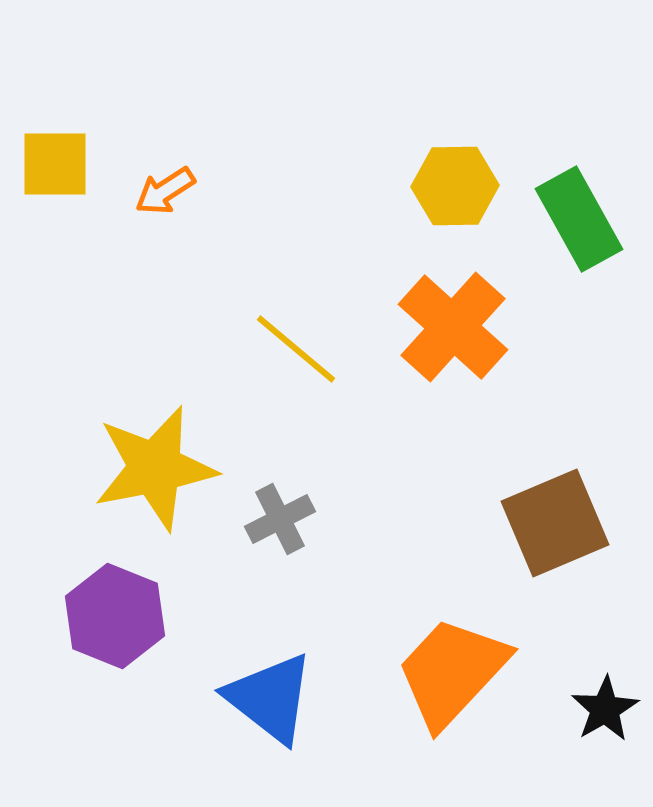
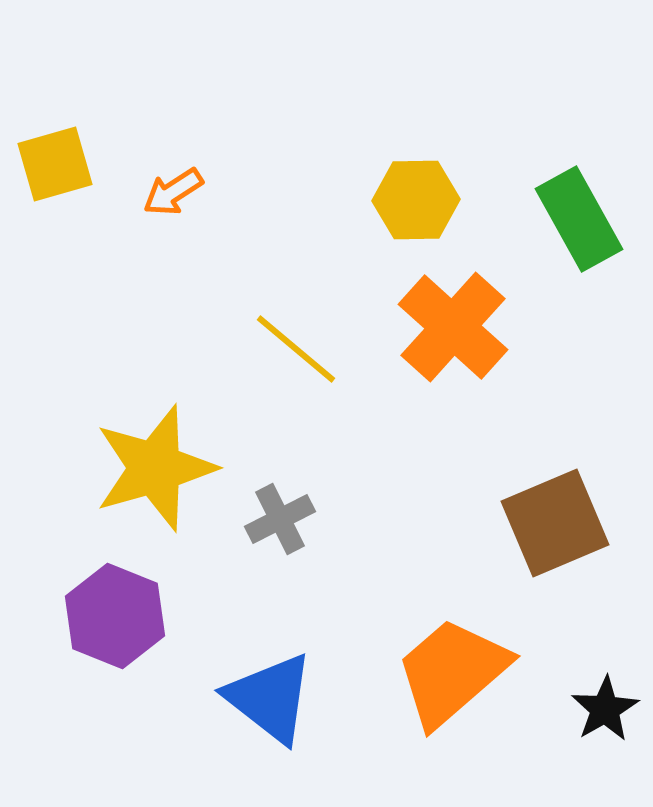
yellow square: rotated 16 degrees counterclockwise
yellow hexagon: moved 39 px left, 14 px down
orange arrow: moved 8 px right, 1 px down
yellow star: rotated 5 degrees counterclockwise
orange trapezoid: rotated 6 degrees clockwise
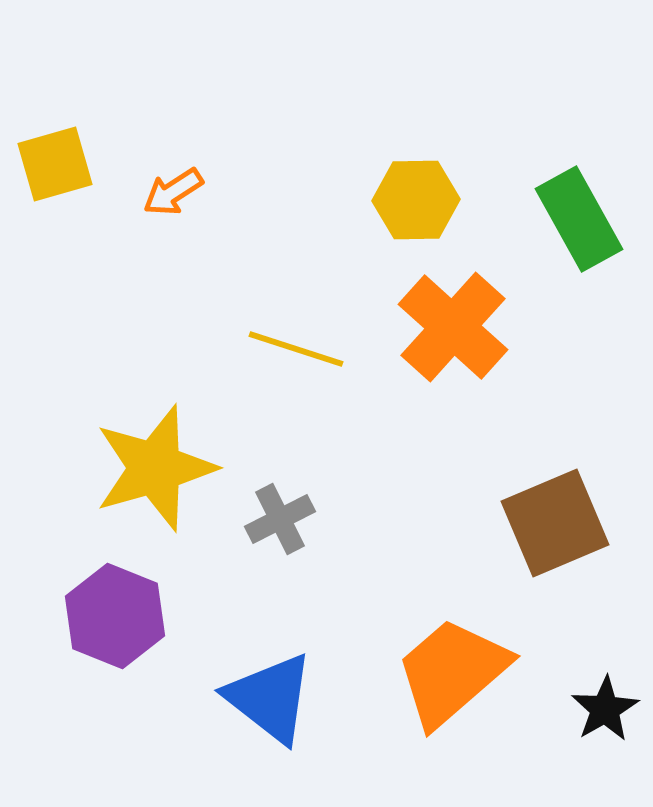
yellow line: rotated 22 degrees counterclockwise
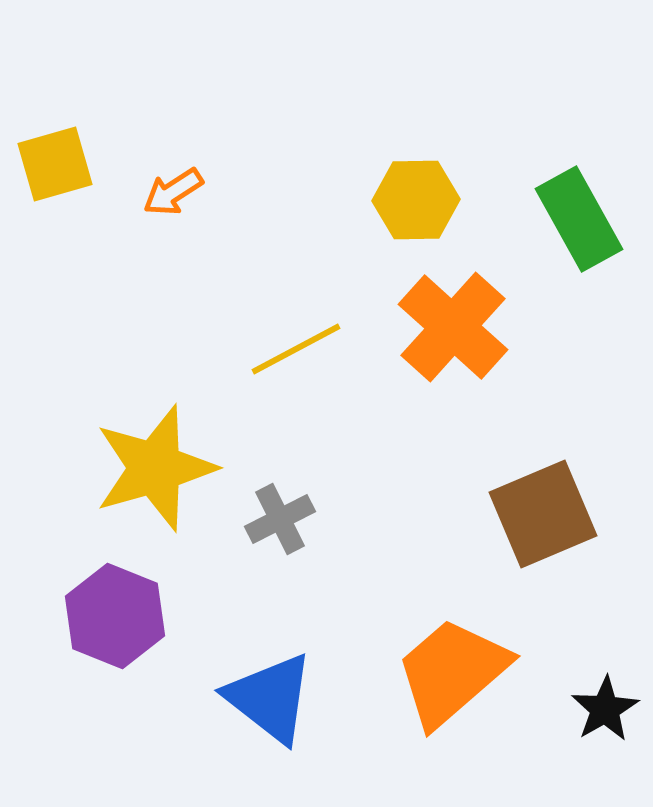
yellow line: rotated 46 degrees counterclockwise
brown square: moved 12 px left, 9 px up
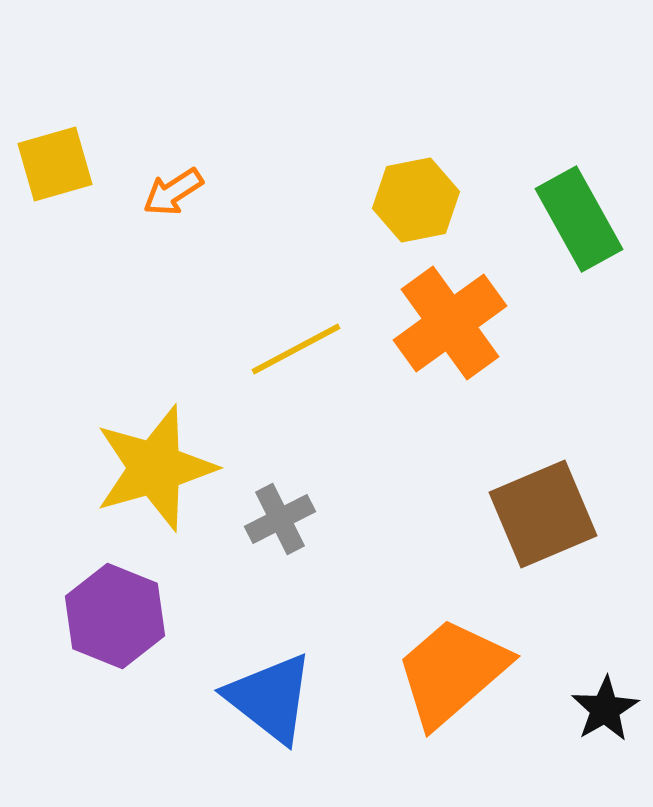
yellow hexagon: rotated 10 degrees counterclockwise
orange cross: moved 3 px left, 4 px up; rotated 12 degrees clockwise
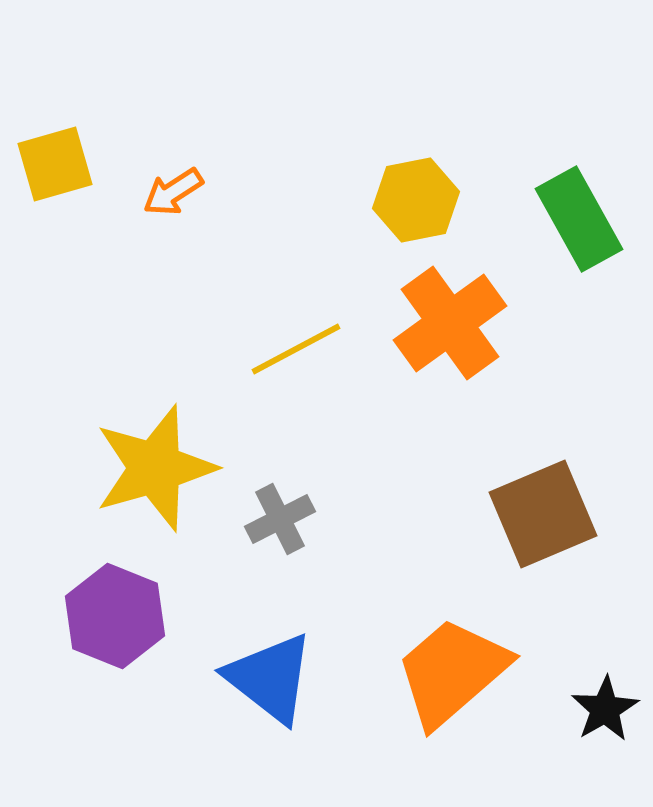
blue triangle: moved 20 px up
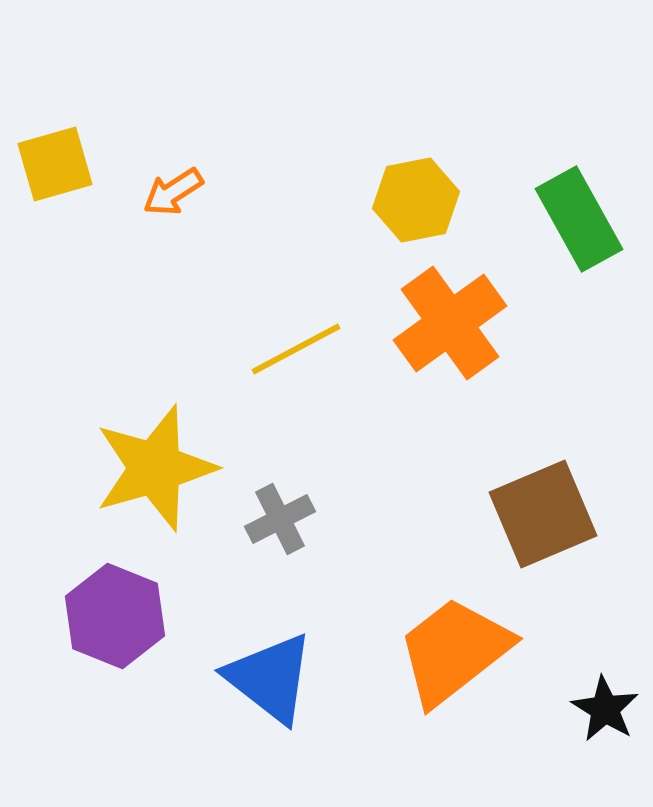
orange trapezoid: moved 2 px right, 21 px up; rotated 3 degrees clockwise
black star: rotated 10 degrees counterclockwise
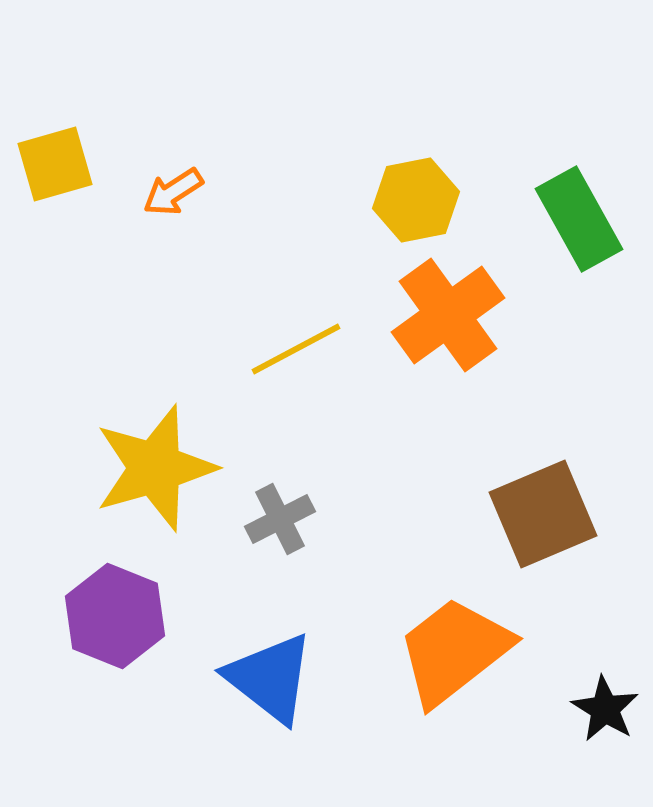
orange cross: moved 2 px left, 8 px up
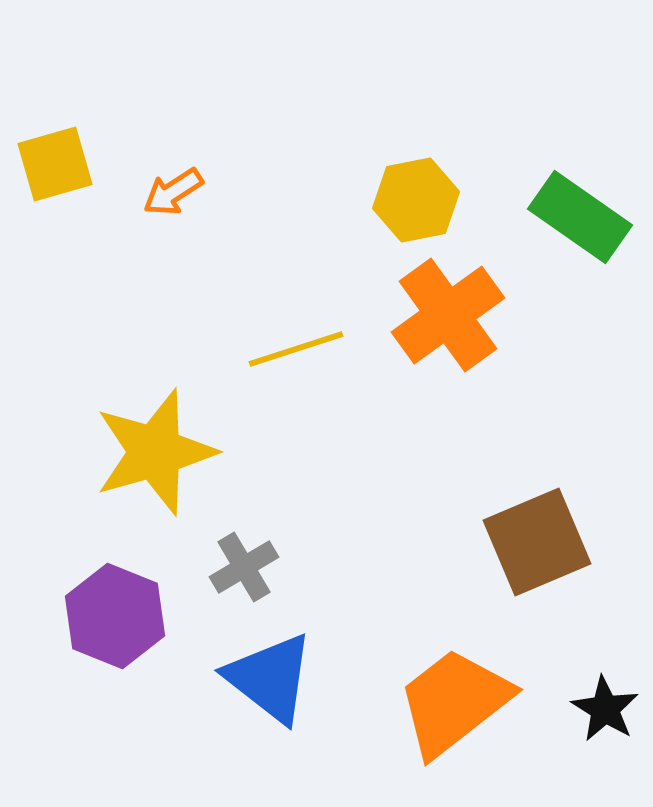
green rectangle: moved 1 px right, 2 px up; rotated 26 degrees counterclockwise
yellow line: rotated 10 degrees clockwise
yellow star: moved 16 px up
brown square: moved 6 px left, 28 px down
gray cross: moved 36 px left, 48 px down; rotated 4 degrees counterclockwise
orange trapezoid: moved 51 px down
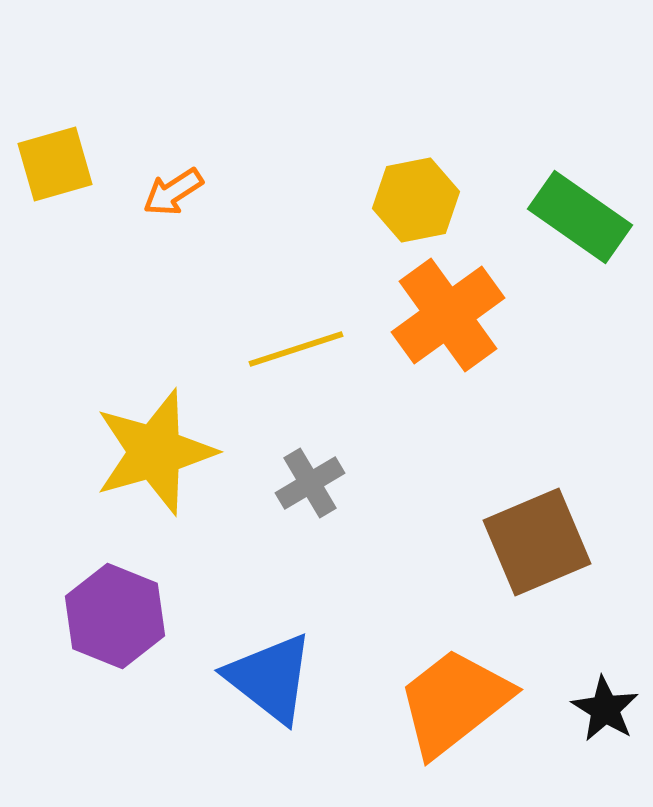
gray cross: moved 66 px right, 84 px up
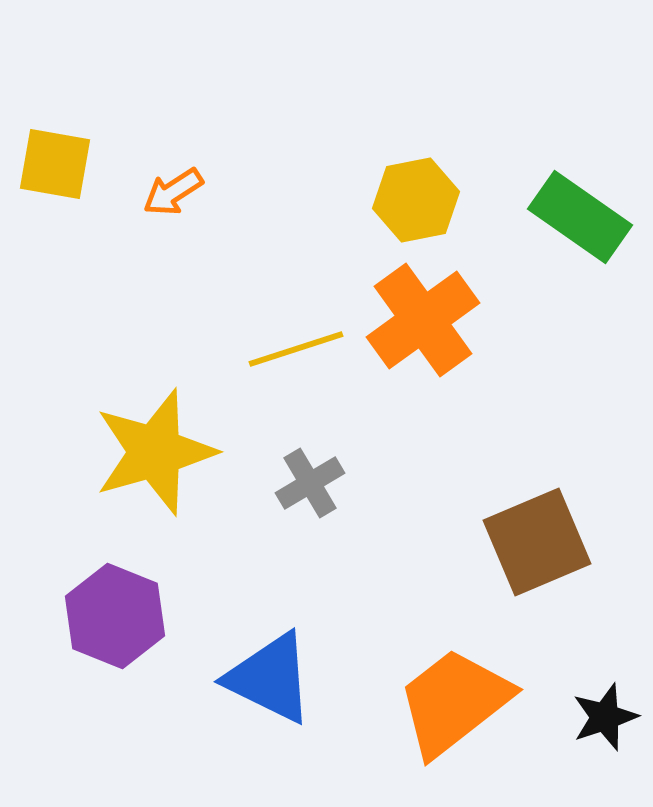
yellow square: rotated 26 degrees clockwise
orange cross: moved 25 px left, 5 px down
blue triangle: rotated 12 degrees counterclockwise
black star: moved 8 px down; rotated 22 degrees clockwise
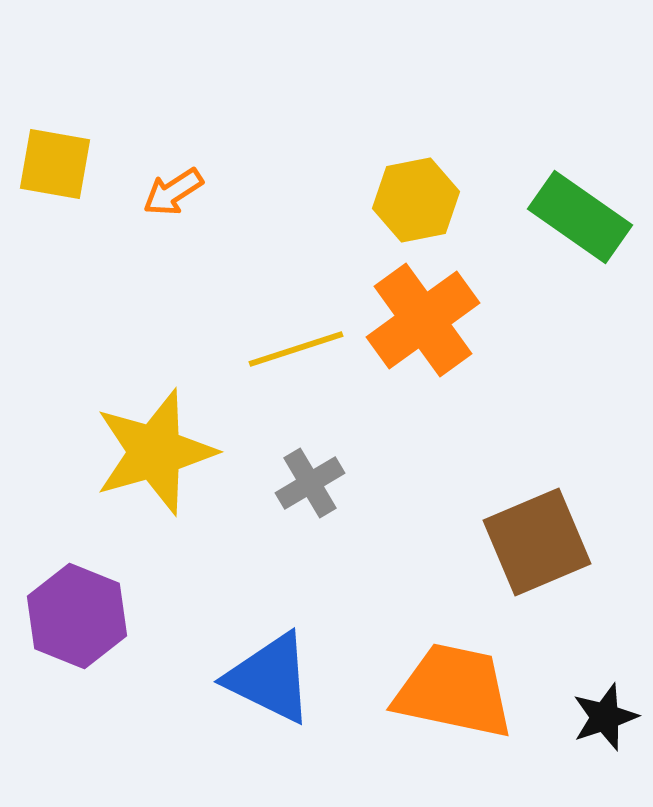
purple hexagon: moved 38 px left
orange trapezoid: moved 11 px up; rotated 50 degrees clockwise
